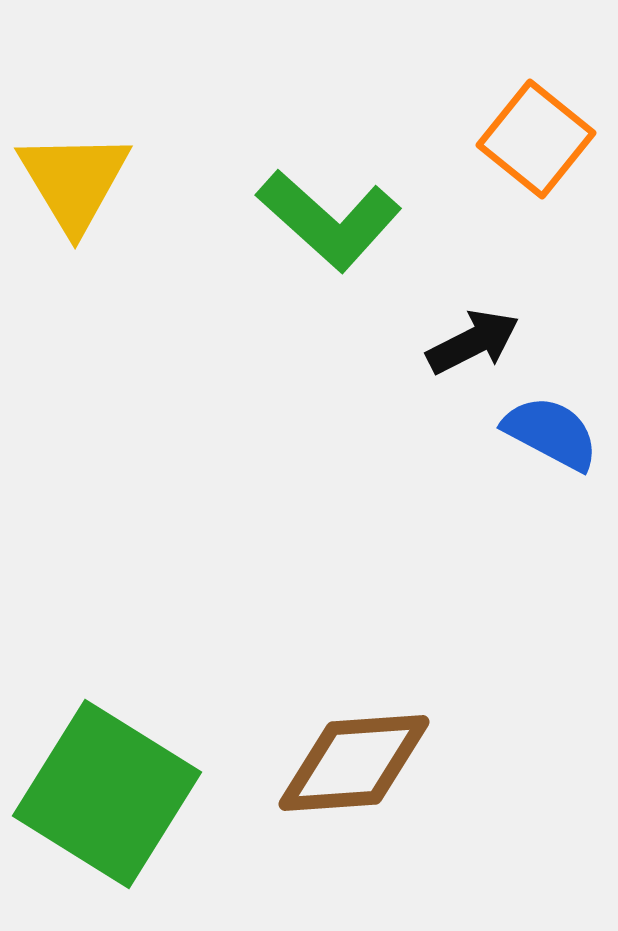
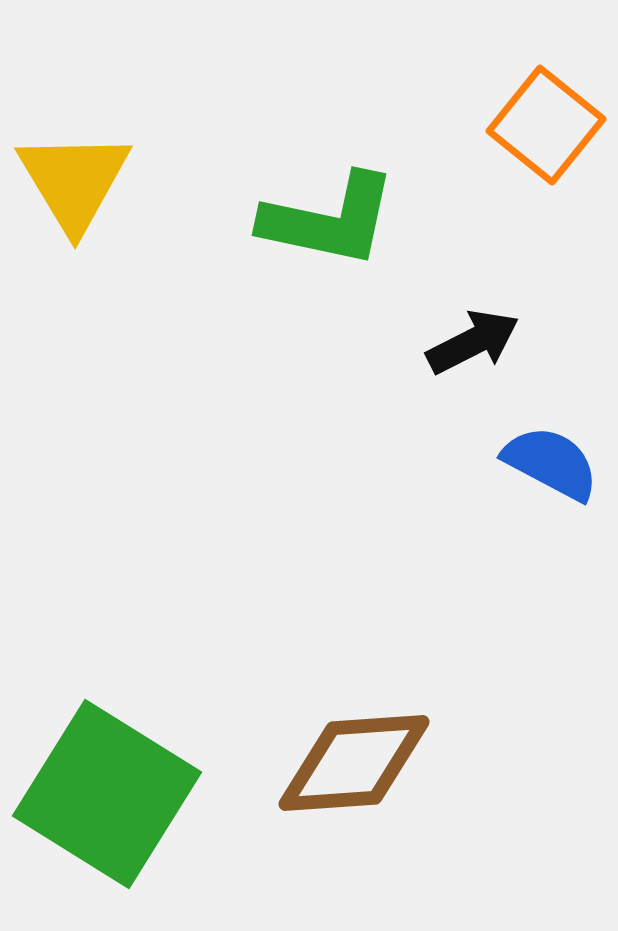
orange square: moved 10 px right, 14 px up
green L-shape: rotated 30 degrees counterclockwise
blue semicircle: moved 30 px down
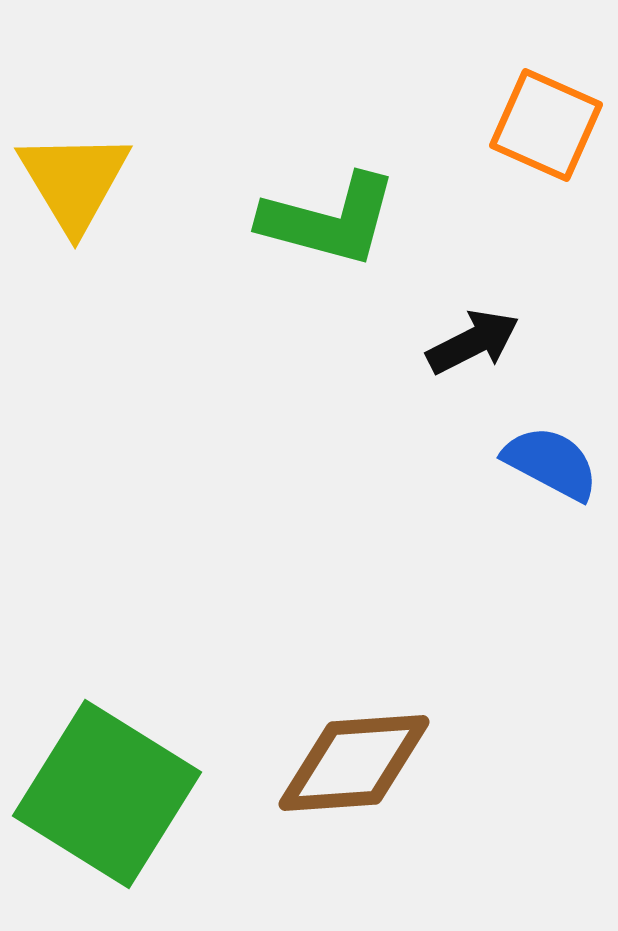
orange square: rotated 15 degrees counterclockwise
green L-shape: rotated 3 degrees clockwise
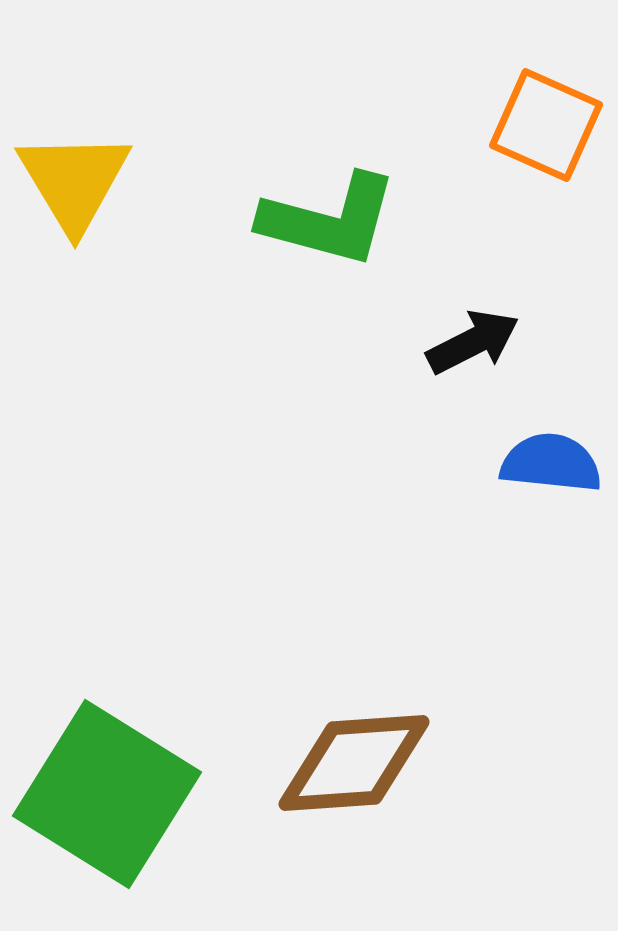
blue semicircle: rotated 22 degrees counterclockwise
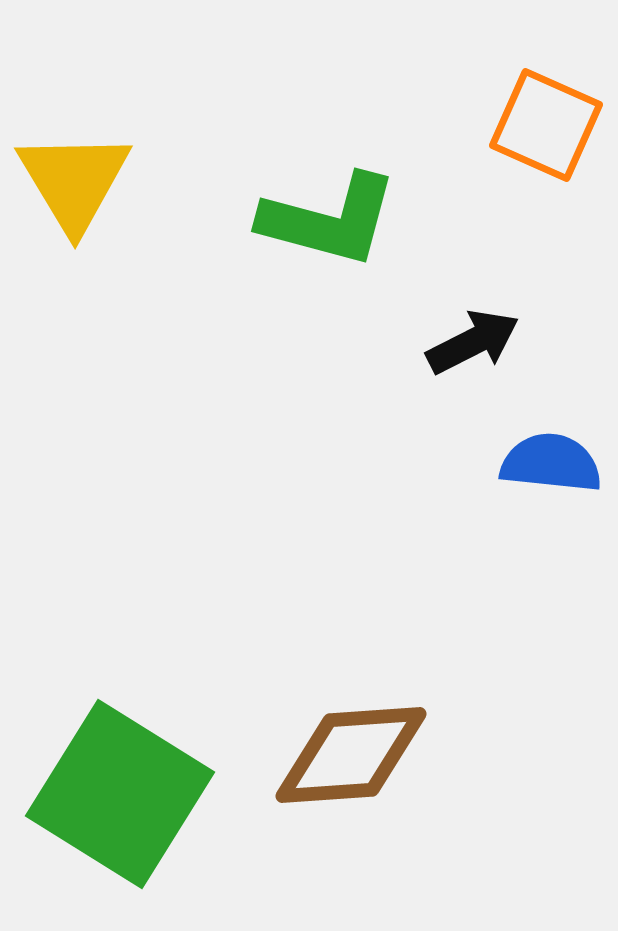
brown diamond: moved 3 px left, 8 px up
green square: moved 13 px right
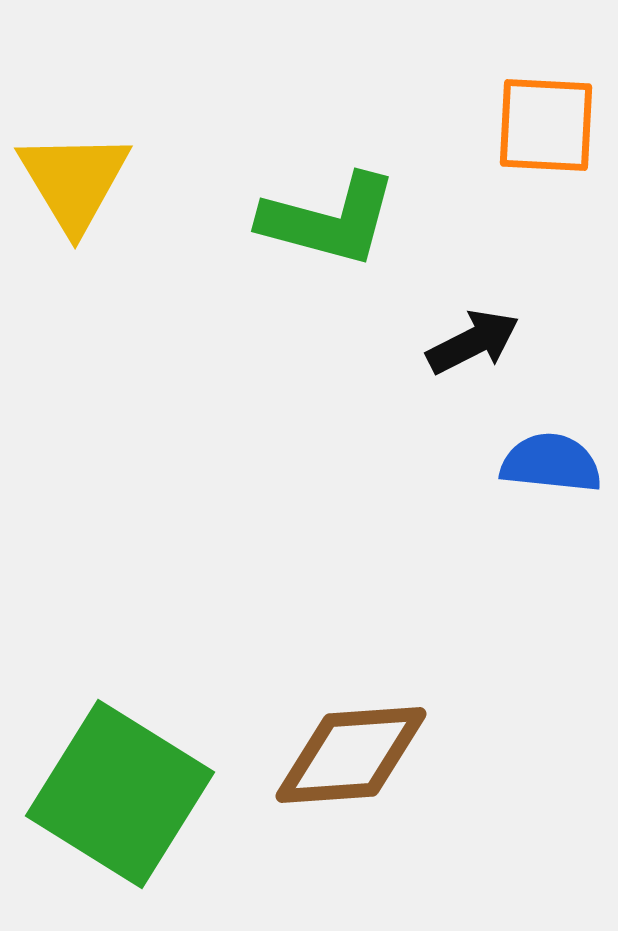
orange square: rotated 21 degrees counterclockwise
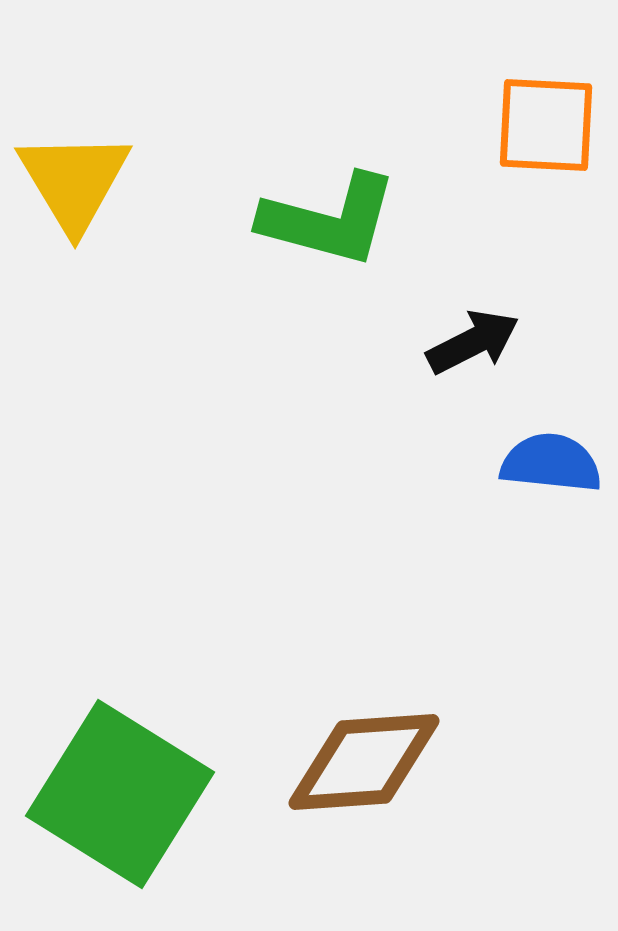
brown diamond: moved 13 px right, 7 px down
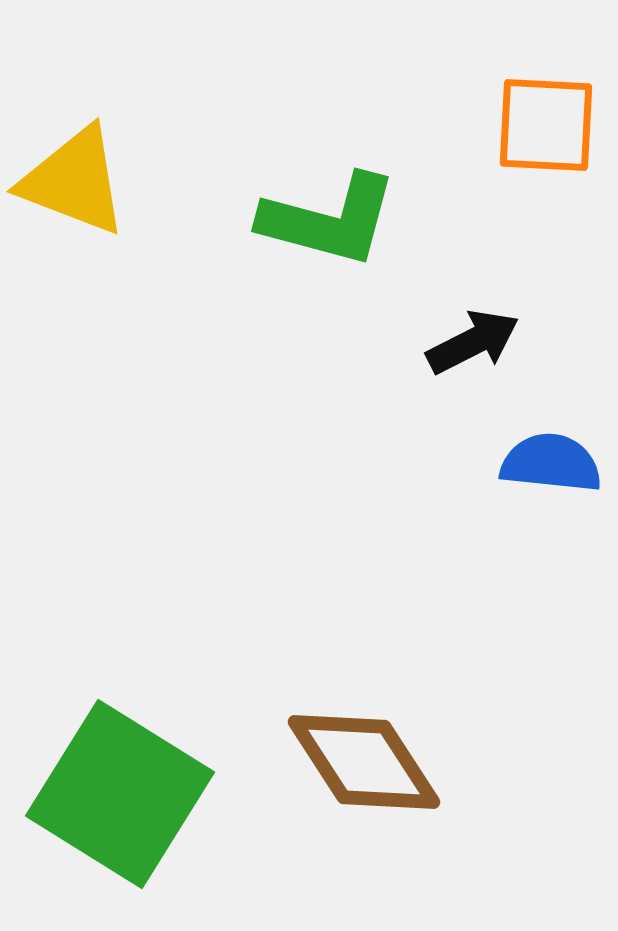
yellow triangle: rotated 38 degrees counterclockwise
brown diamond: rotated 61 degrees clockwise
